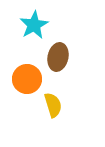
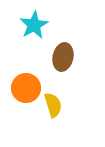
brown ellipse: moved 5 px right
orange circle: moved 1 px left, 9 px down
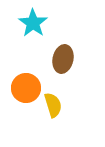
cyan star: moved 1 px left, 2 px up; rotated 8 degrees counterclockwise
brown ellipse: moved 2 px down
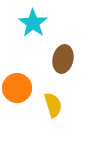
orange circle: moved 9 px left
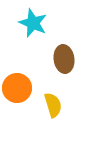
cyan star: rotated 12 degrees counterclockwise
brown ellipse: moved 1 px right; rotated 20 degrees counterclockwise
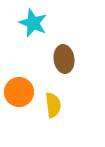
orange circle: moved 2 px right, 4 px down
yellow semicircle: rotated 10 degrees clockwise
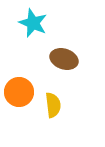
brown ellipse: rotated 64 degrees counterclockwise
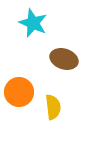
yellow semicircle: moved 2 px down
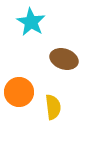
cyan star: moved 2 px left, 1 px up; rotated 8 degrees clockwise
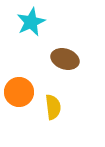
cyan star: rotated 16 degrees clockwise
brown ellipse: moved 1 px right
